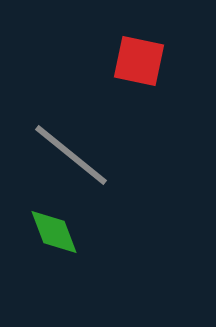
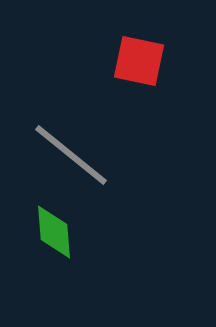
green diamond: rotated 16 degrees clockwise
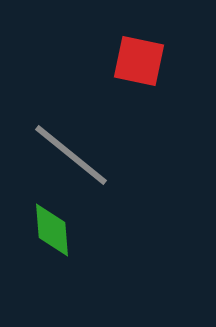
green diamond: moved 2 px left, 2 px up
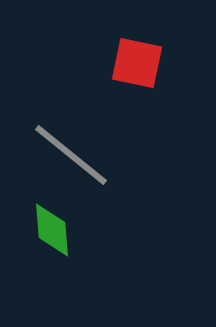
red square: moved 2 px left, 2 px down
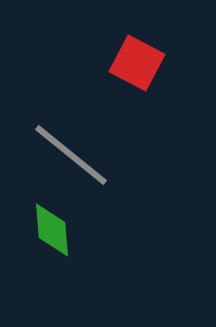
red square: rotated 16 degrees clockwise
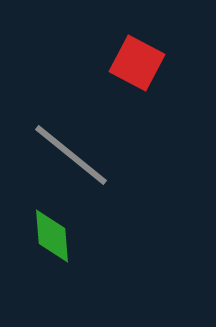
green diamond: moved 6 px down
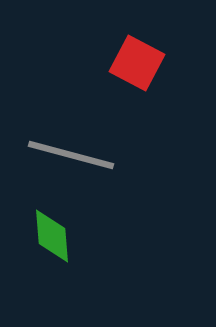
gray line: rotated 24 degrees counterclockwise
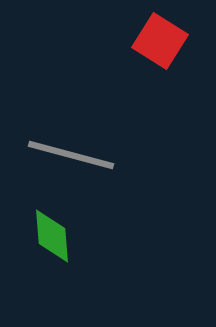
red square: moved 23 px right, 22 px up; rotated 4 degrees clockwise
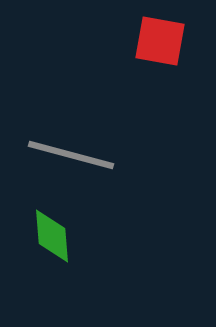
red square: rotated 22 degrees counterclockwise
